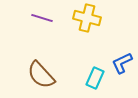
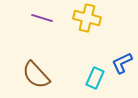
brown semicircle: moved 5 px left
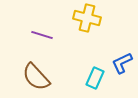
purple line: moved 17 px down
brown semicircle: moved 2 px down
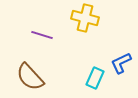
yellow cross: moved 2 px left
blue L-shape: moved 1 px left
brown semicircle: moved 6 px left
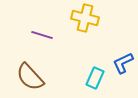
blue L-shape: moved 2 px right
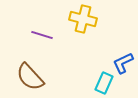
yellow cross: moved 2 px left, 1 px down
cyan rectangle: moved 9 px right, 5 px down
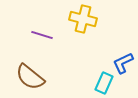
brown semicircle: rotated 8 degrees counterclockwise
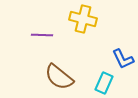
purple line: rotated 15 degrees counterclockwise
blue L-shape: moved 4 px up; rotated 90 degrees counterclockwise
brown semicircle: moved 29 px right
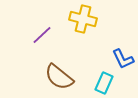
purple line: rotated 45 degrees counterclockwise
